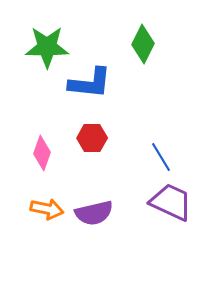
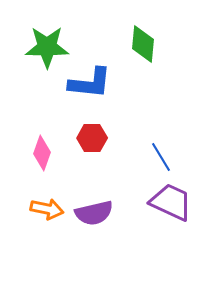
green diamond: rotated 21 degrees counterclockwise
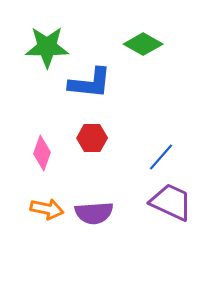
green diamond: rotated 66 degrees counterclockwise
blue line: rotated 72 degrees clockwise
purple semicircle: rotated 9 degrees clockwise
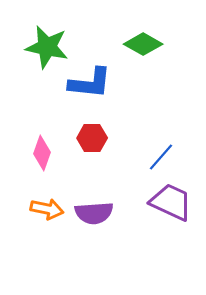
green star: rotated 12 degrees clockwise
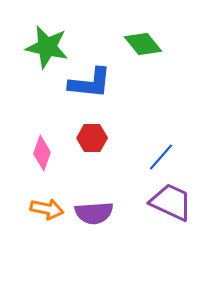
green diamond: rotated 21 degrees clockwise
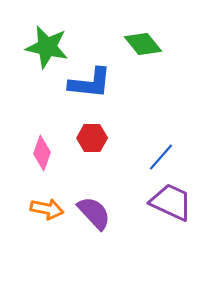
purple semicircle: rotated 129 degrees counterclockwise
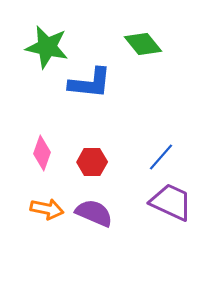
red hexagon: moved 24 px down
purple semicircle: rotated 24 degrees counterclockwise
